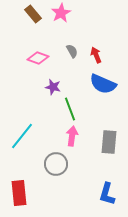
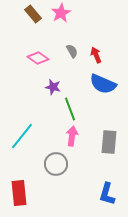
pink diamond: rotated 15 degrees clockwise
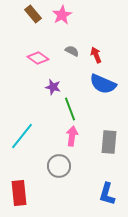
pink star: moved 1 px right, 2 px down
gray semicircle: rotated 32 degrees counterclockwise
gray circle: moved 3 px right, 2 px down
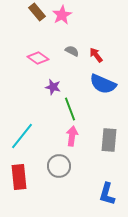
brown rectangle: moved 4 px right, 2 px up
red arrow: rotated 14 degrees counterclockwise
gray rectangle: moved 2 px up
red rectangle: moved 16 px up
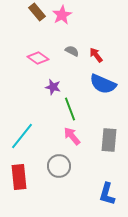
pink arrow: rotated 48 degrees counterclockwise
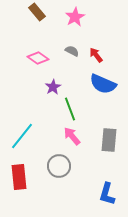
pink star: moved 13 px right, 2 px down
purple star: rotated 28 degrees clockwise
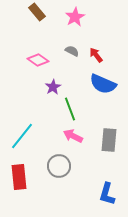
pink diamond: moved 2 px down
pink arrow: moved 1 px right; rotated 24 degrees counterclockwise
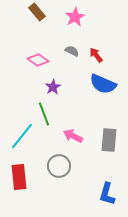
green line: moved 26 px left, 5 px down
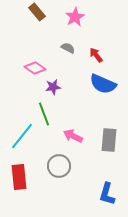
gray semicircle: moved 4 px left, 3 px up
pink diamond: moved 3 px left, 8 px down
purple star: rotated 21 degrees clockwise
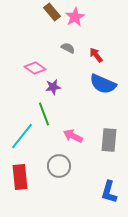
brown rectangle: moved 15 px right
red rectangle: moved 1 px right
blue L-shape: moved 2 px right, 2 px up
